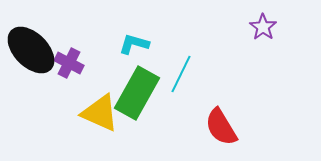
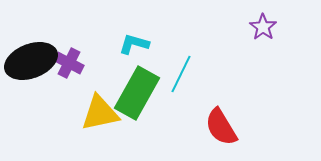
black ellipse: moved 11 px down; rotated 66 degrees counterclockwise
yellow triangle: rotated 36 degrees counterclockwise
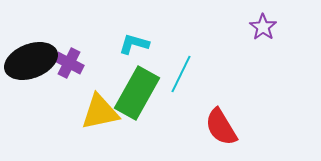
yellow triangle: moved 1 px up
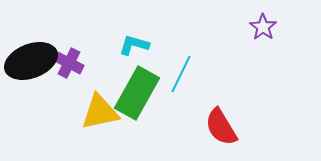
cyan L-shape: moved 1 px down
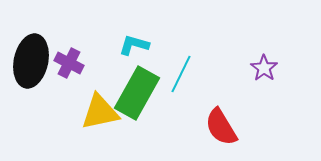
purple star: moved 1 px right, 41 px down
black ellipse: rotated 57 degrees counterclockwise
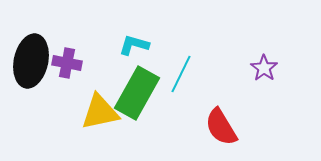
purple cross: moved 2 px left; rotated 16 degrees counterclockwise
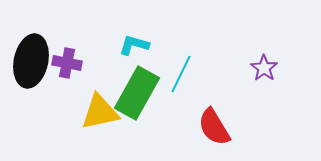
red semicircle: moved 7 px left
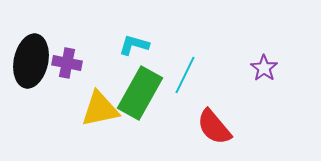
cyan line: moved 4 px right, 1 px down
green rectangle: moved 3 px right
yellow triangle: moved 3 px up
red semicircle: rotated 9 degrees counterclockwise
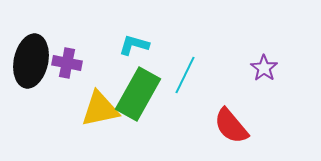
green rectangle: moved 2 px left, 1 px down
red semicircle: moved 17 px right, 1 px up
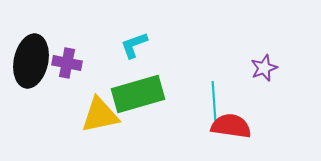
cyan L-shape: rotated 36 degrees counterclockwise
purple star: rotated 16 degrees clockwise
cyan line: moved 29 px right, 26 px down; rotated 30 degrees counterclockwise
green rectangle: rotated 45 degrees clockwise
yellow triangle: moved 6 px down
red semicircle: rotated 138 degrees clockwise
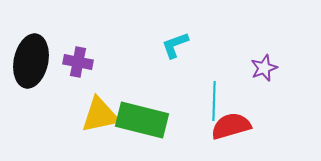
cyan L-shape: moved 41 px right
purple cross: moved 11 px right, 1 px up
green rectangle: moved 4 px right, 26 px down; rotated 30 degrees clockwise
cyan line: rotated 6 degrees clockwise
red semicircle: rotated 24 degrees counterclockwise
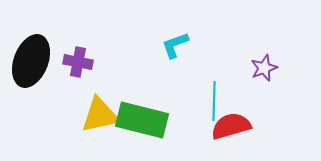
black ellipse: rotated 9 degrees clockwise
